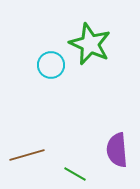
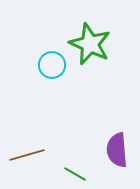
cyan circle: moved 1 px right
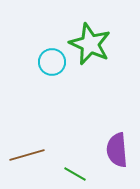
cyan circle: moved 3 px up
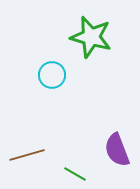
green star: moved 1 px right, 7 px up; rotated 9 degrees counterclockwise
cyan circle: moved 13 px down
purple semicircle: rotated 16 degrees counterclockwise
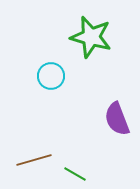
cyan circle: moved 1 px left, 1 px down
purple semicircle: moved 31 px up
brown line: moved 7 px right, 5 px down
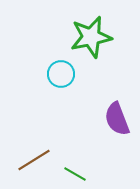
green star: rotated 27 degrees counterclockwise
cyan circle: moved 10 px right, 2 px up
brown line: rotated 16 degrees counterclockwise
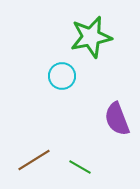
cyan circle: moved 1 px right, 2 px down
green line: moved 5 px right, 7 px up
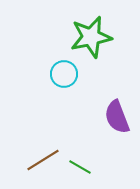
cyan circle: moved 2 px right, 2 px up
purple semicircle: moved 2 px up
brown line: moved 9 px right
